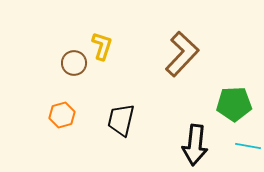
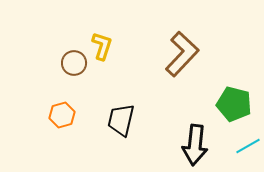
green pentagon: rotated 16 degrees clockwise
cyan line: rotated 40 degrees counterclockwise
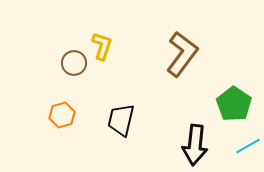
brown L-shape: rotated 6 degrees counterclockwise
green pentagon: rotated 20 degrees clockwise
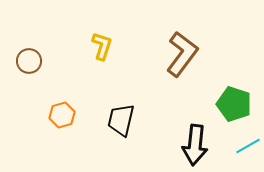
brown circle: moved 45 px left, 2 px up
green pentagon: rotated 16 degrees counterclockwise
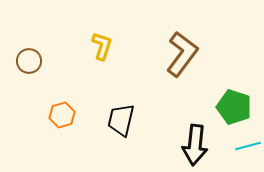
green pentagon: moved 3 px down
cyan line: rotated 15 degrees clockwise
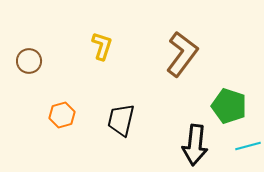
green pentagon: moved 5 px left, 1 px up
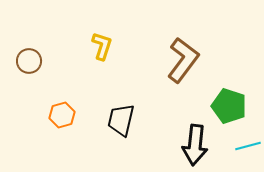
brown L-shape: moved 1 px right, 6 px down
